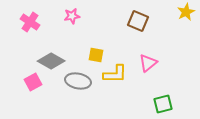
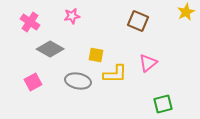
gray diamond: moved 1 px left, 12 px up
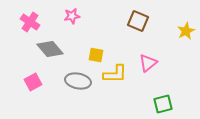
yellow star: moved 19 px down
gray diamond: rotated 20 degrees clockwise
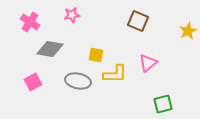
pink star: moved 1 px up
yellow star: moved 2 px right
gray diamond: rotated 40 degrees counterclockwise
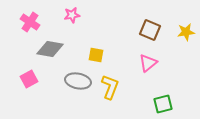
brown square: moved 12 px right, 9 px down
yellow star: moved 2 px left, 1 px down; rotated 18 degrees clockwise
yellow L-shape: moved 5 px left, 13 px down; rotated 70 degrees counterclockwise
pink square: moved 4 px left, 3 px up
